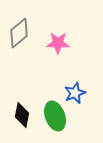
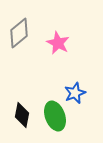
pink star: rotated 25 degrees clockwise
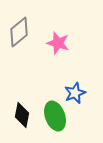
gray diamond: moved 1 px up
pink star: rotated 10 degrees counterclockwise
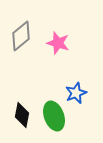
gray diamond: moved 2 px right, 4 px down
blue star: moved 1 px right
green ellipse: moved 1 px left
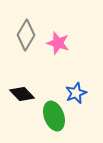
gray diamond: moved 5 px right, 1 px up; rotated 20 degrees counterclockwise
black diamond: moved 21 px up; rotated 55 degrees counterclockwise
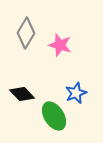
gray diamond: moved 2 px up
pink star: moved 2 px right, 2 px down
green ellipse: rotated 12 degrees counterclockwise
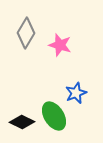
black diamond: moved 28 px down; rotated 20 degrees counterclockwise
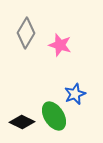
blue star: moved 1 px left, 1 px down
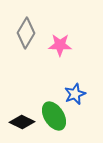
pink star: rotated 15 degrees counterclockwise
